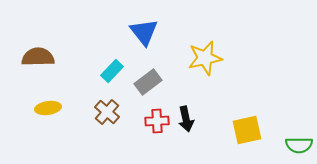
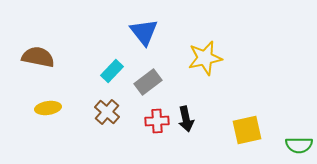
brown semicircle: rotated 12 degrees clockwise
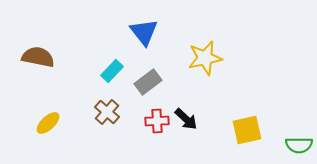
yellow ellipse: moved 15 px down; rotated 35 degrees counterclockwise
black arrow: rotated 35 degrees counterclockwise
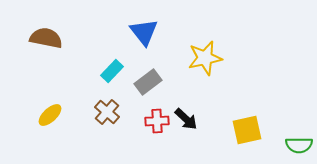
brown semicircle: moved 8 px right, 19 px up
yellow ellipse: moved 2 px right, 8 px up
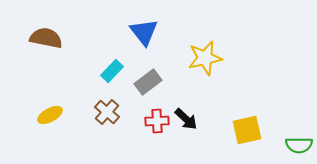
yellow ellipse: rotated 15 degrees clockwise
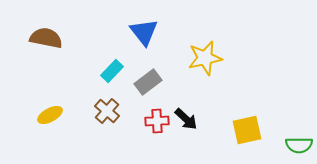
brown cross: moved 1 px up
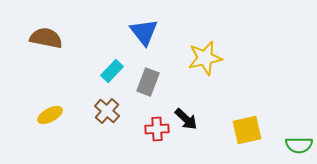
gray rectangle: rotated 32 degrees counterclockwise
red cross: moved 8 px down
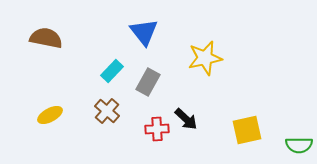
gray rectangle: rotated 8 degrees clockwise
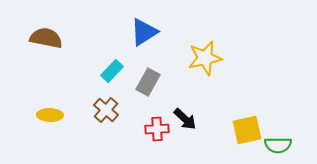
blue triangle: rotated 36 degrees clockwise
brown cross: moved 1 px left, 1 px up
yellow ellipse: rotated 30 degrees clockwise
black arrow: moved 1 px left
green semicircle: moved 21 px left
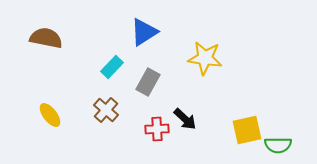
yellow star: rotated 20 degrees clockwise
cyan rectangle: moved 4 px up
yellow ellipse: rotated 50 degrees clockwise
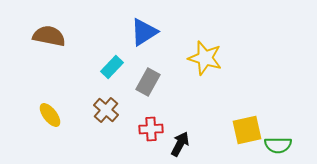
brown semicircle: moved 3 px right, 2 px up
yellow star: rotated 8 degrees clockwise
black arrow: moved 5 px left, 25 px down; rotated 105 degrees counterclockwise
red cross: moved 6 px left
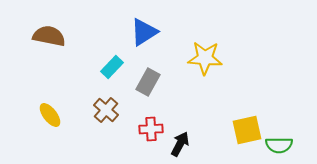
yellow star: rotated 12 degrees counterclockwise
green semicircle: moved 1 px right
